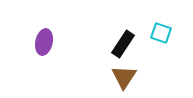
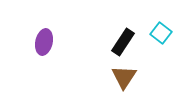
cyan square: rotated 20 degrees clockwise
black rectangle: moved 2 px up
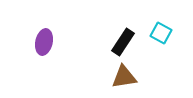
cyan square: rotated 10 degrees counterclockwise
brown triangle: rotated 48 degrees clockwise
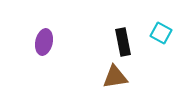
black rectangle: rotated 44 degrees counterclockwise
brown triangle: moved 9 px left
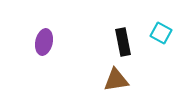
brown triangle: moved 1 px right, 3 px down
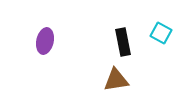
purple ellipse: moved 1 px right, 1 px up
